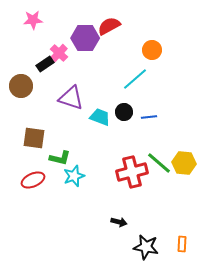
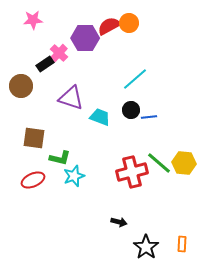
orange circle: moved 23 px left, 27 px up
black circle: moved 7 px right, 2 px up
black star: rotated 25 degrees clockwise
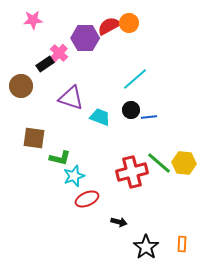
red ellipse: moved 54 px right, 19 px down
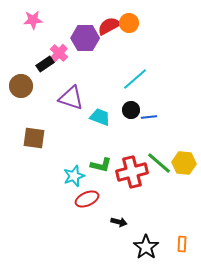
green L-shape: moved 41 px right, 7 px down
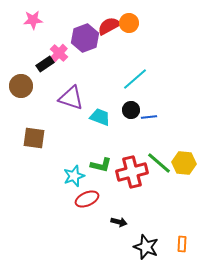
purple hexagon: rotated 20 degrees counterclockwise
black star: rotated 15 degrees counterclockwise
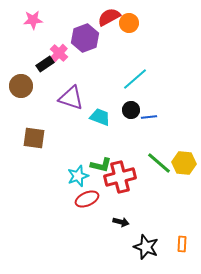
red semicircle: moved 9 px up
red cross: moved 12 px left, 5 px down
cyan star: moved 4 px right
black arrow: moved 2 px right
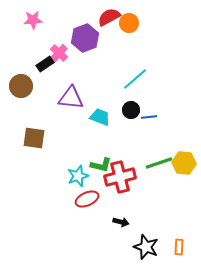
purple triangle: rotated 12 degrees counterclockwise
green line: rotated 60 degrees counterclockwise
orange rectangle: moved 3 px left, 3 px down
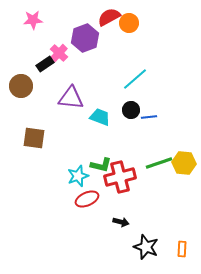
orange rectangle: moved 3 px right, 2 px down
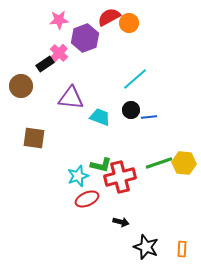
pink star: moved 26 px right
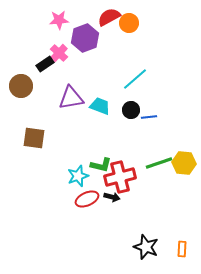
purple triangle: rotated 16 degrees counterclockwise
cyan trapezoid: moved 11 px up
black arrow: moved 9 px left, 25 px up
